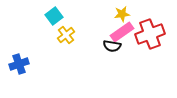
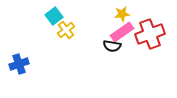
yellow cross: moved 5 px up
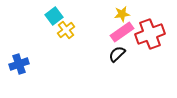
black semicircle: moved 5 px right, 8 px down; rotated 126 degrees clockwise
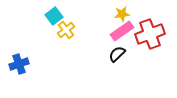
pink rectangle: moved 1 px up
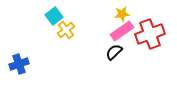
black semicircle: moved 3 px left, 2 px up
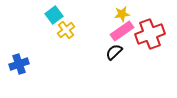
cyan square: moved 1 px up
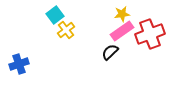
cyan square: moved 1 px right
black semicircle: moved 4 px left
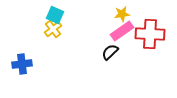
cyan square: rotated 30 degrees counterclockwise
yellow cross: moved 13 px left, 1 px up
red cross: rotated 24 degrees clockwise
blue cross: moved 3 px right; rotated 12 degrees clockwise
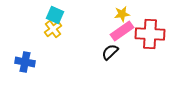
blue cross: moved 3 px right, 2 px up; rotated 18 degrees clockwise
